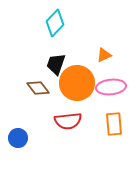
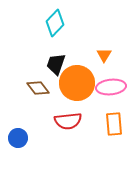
orange triangle: rotated 35 degrees counterclockwise
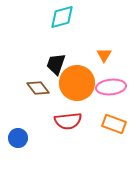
cyan diamond: moved 7 px right, 6 px up; rotated 32 degrees clockwise
orange rectangle: rotated 65 degrees counterclockwise
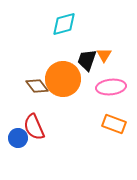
cyan diamond: moved 2 px right, 7 px down
black trapezoid: moved 31 px right, 4 px up
orange circle: moved 14 px left, 4 px up
brown diamond: moved 1 px left, 2 px up
red semicircle: moved 34 px left, 6 px down; rotated 72 degrees clockwise
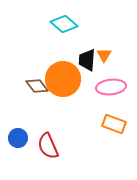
cyan diamond: rotated 56 degrees clockwise
black trapezoid: rotated 15 degrees counterclockwise
red semicircle: moved 14 px right, 19 px down
